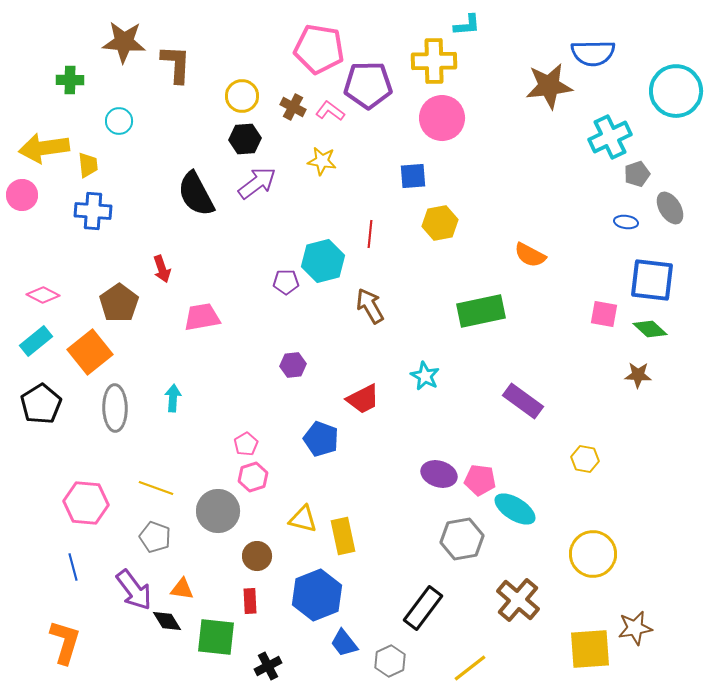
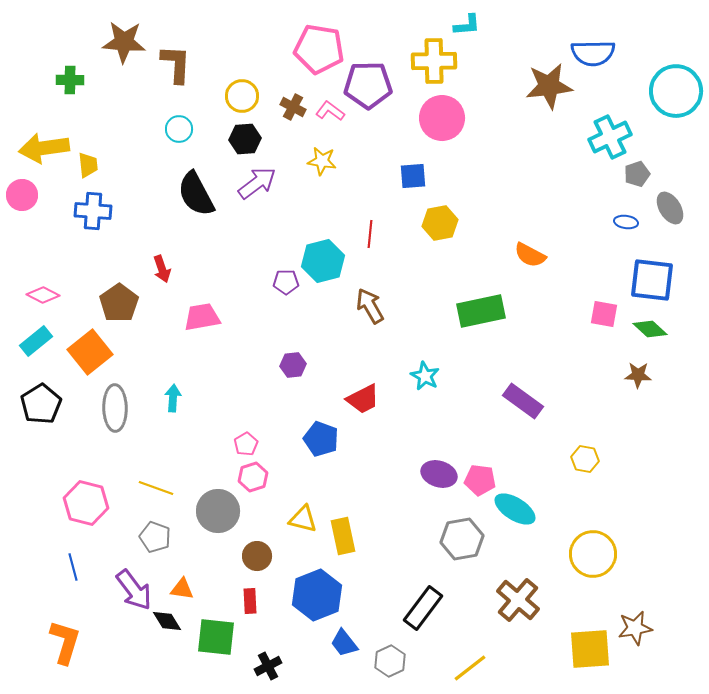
cyan circle at (119, 121): moved 60 px right, 8 px down
pink hexagon at (86, 503): rotated 9 degrees clockwise
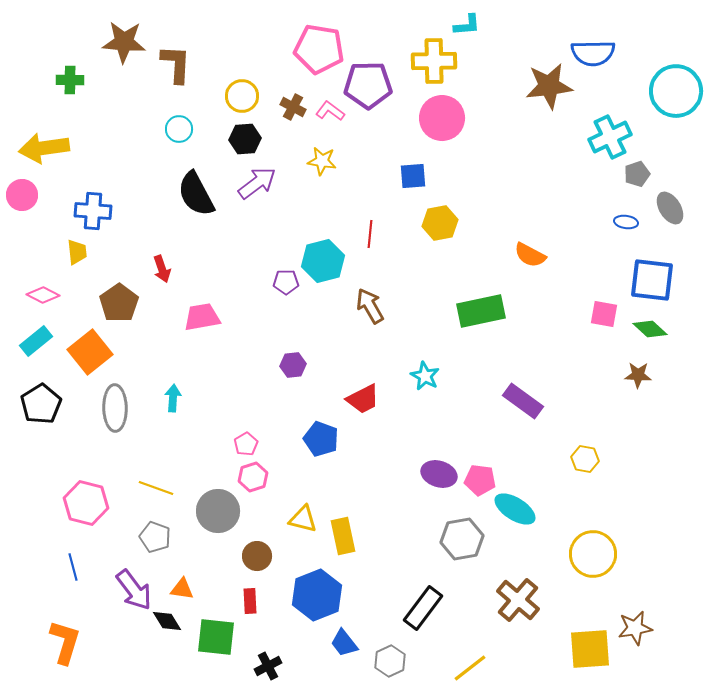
yellow trapezoid at (88, 165): moved 11 px left, 87 px down
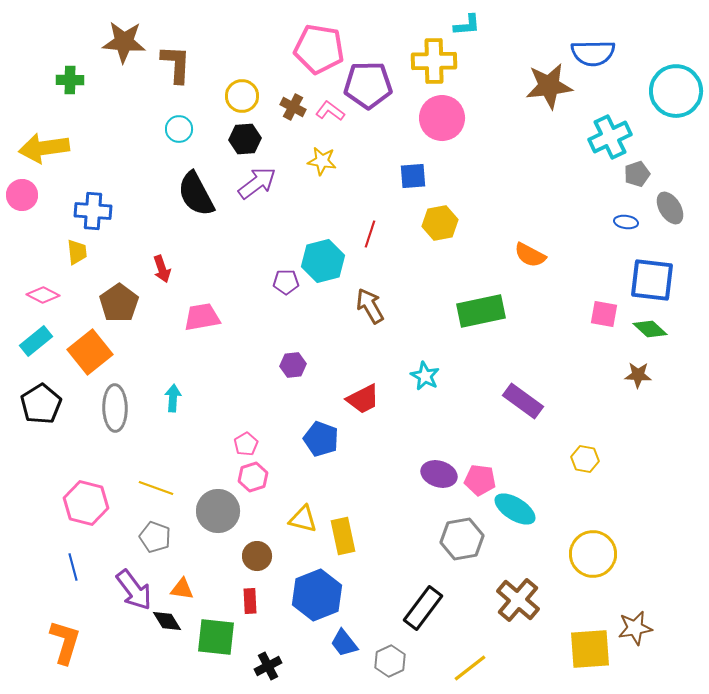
red line at (370, 234): rotated 12 degrees clockwise
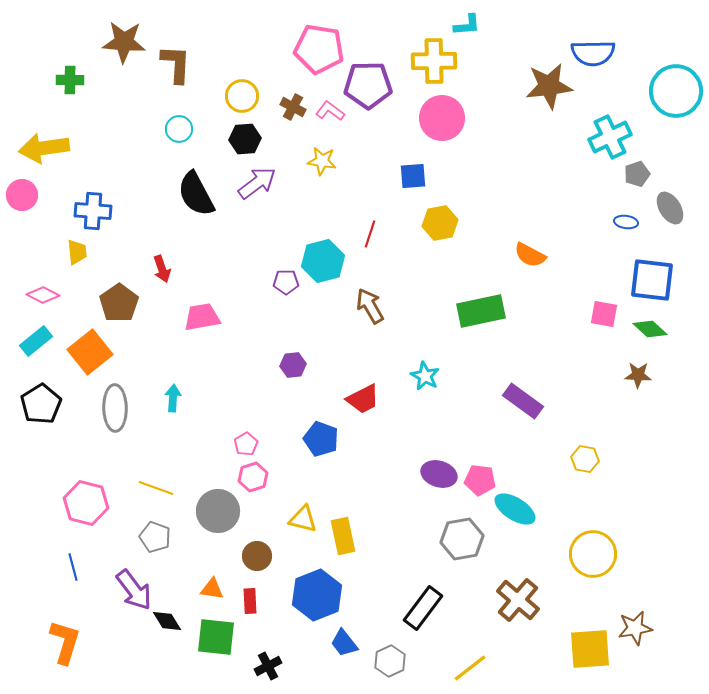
orange triangle at (182, 589): moved 30 px right
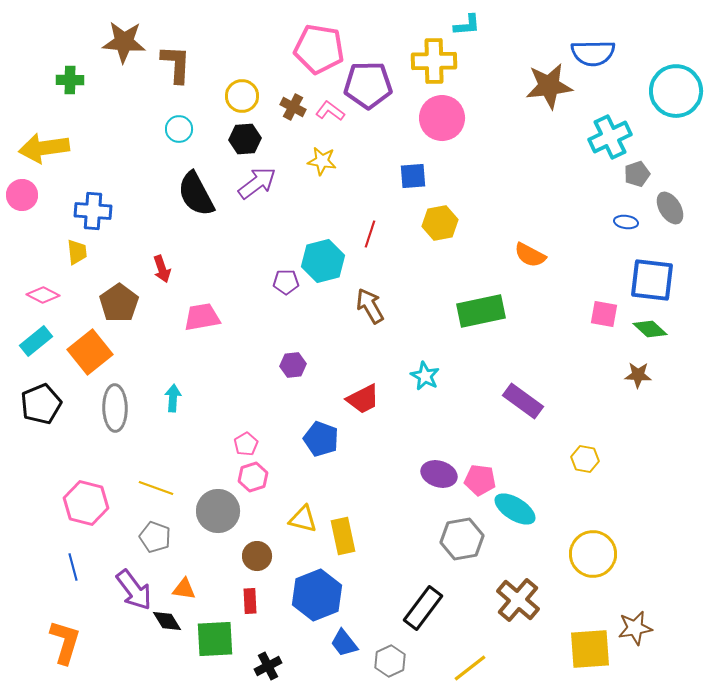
black pentagon at (41, 404): rotated 9 degrees clockwise
orange triangle at (212, 589): moved 28 px left
green square at (216, 637): moved 1 px left, 2 px down; rotated 9 degrees counterclockwise
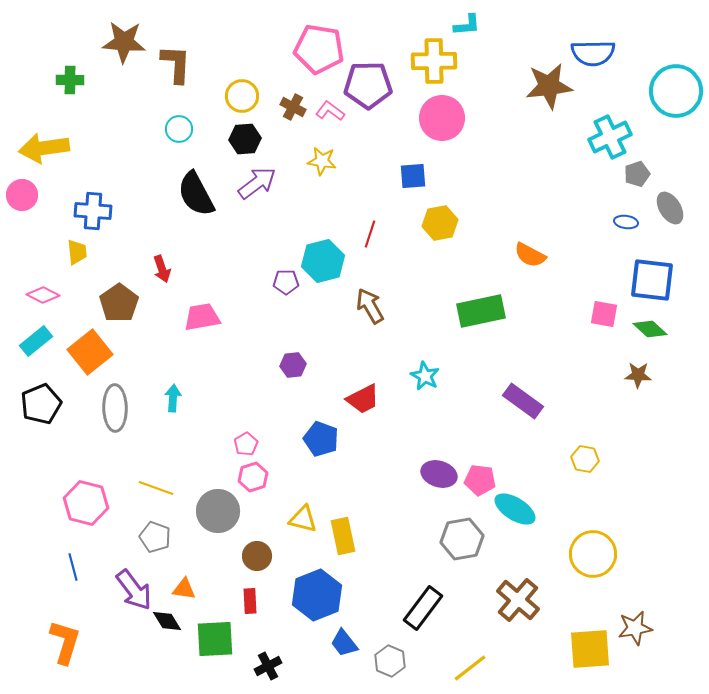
gray hexagon at (390, 661): rotated 12 degrees counterclockwise
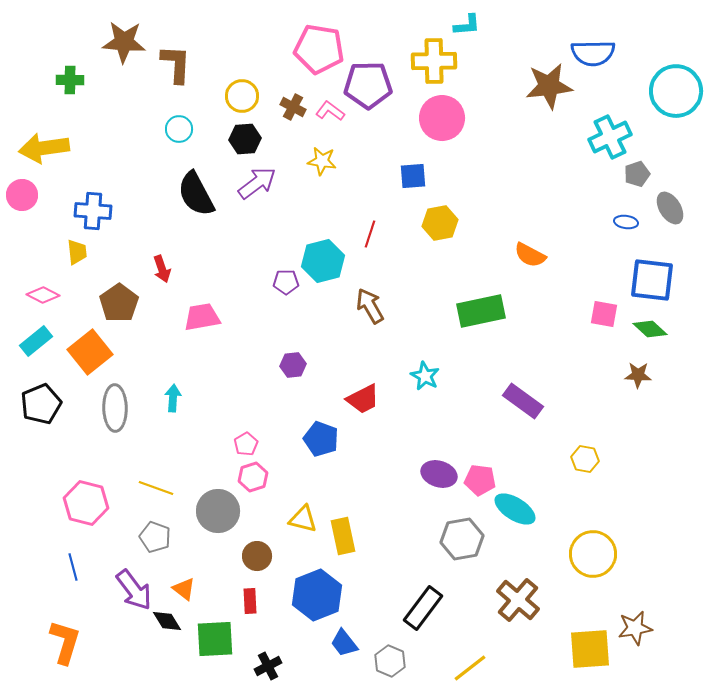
orange triangle at (184, 589): rotated 30 degrees clockwise
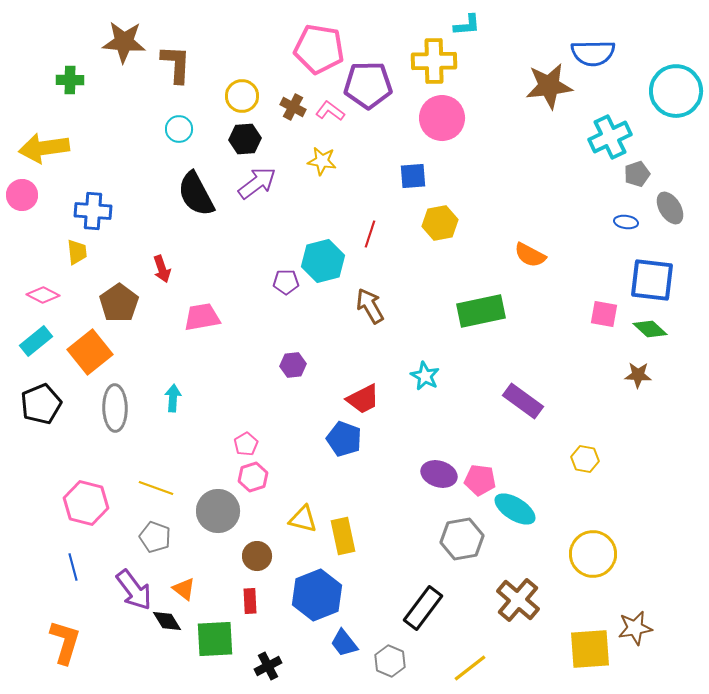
blue pentagon at (321, 439): moved 23 px right
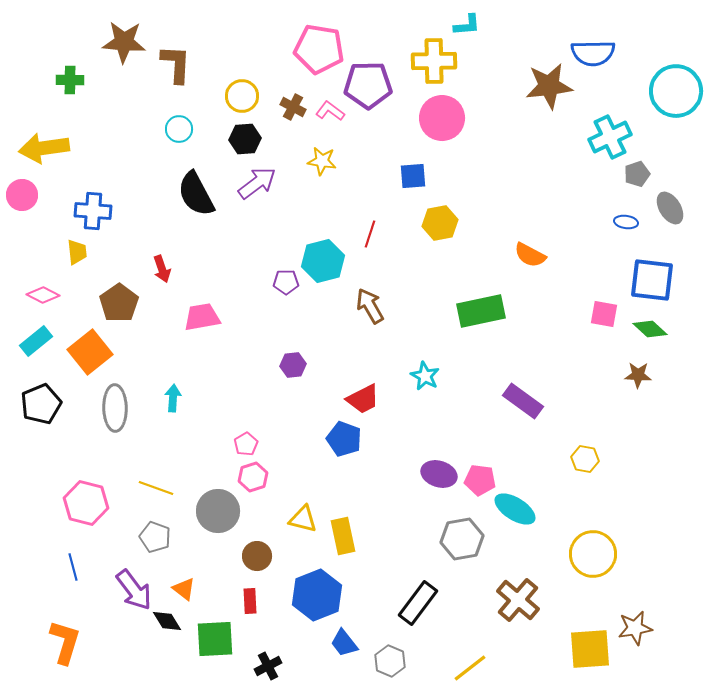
black rectangle at (423, 608): moved 5 px left, 5 px up
